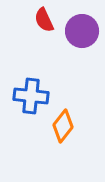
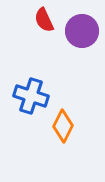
blue cross: rotated 12 degrees clockwise
orange diamond: rotated 12 degrees counterclockwise
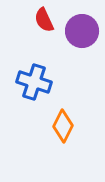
blue cross: moved 3 px right, 14 px up
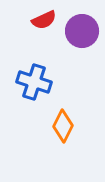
red semicircle: rotated 90 degrees counterclockwise
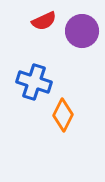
red semicircle: moved 1 px down
orange diamond: moved 11 px up
